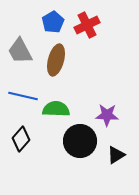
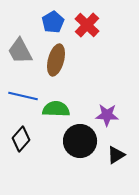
red cross: rotated 20 degrees counterclockwise
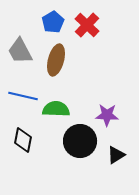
black diamond: moved 2 px right, 1 px down; rotated 30 degrees counterclockwise
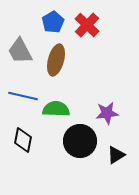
purple star: moved 2 px up; rotated 10 degrees counterclockwise
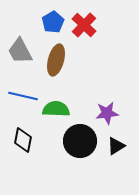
red cross: moved 3 px left
black triangle: moved 9 px up
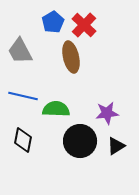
brown ellipse: moved 15 px right, 3 px up; rotated 28 degrees counterclockwise
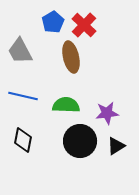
green semicircle: moved 10 px right, 4 px up
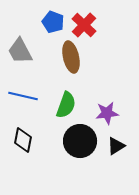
blue pentagon: rotated 20 degrees counterclockwise
green semicircle: rotated 108 degrees clockwise
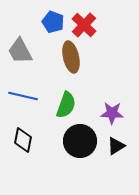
purple star: moved 5 px right; rotated 10 degrees clockwise
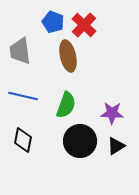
gray trapezoid: rotated 20 degrees clockwise
brown ellipse: moved 3 px left, 1 px up
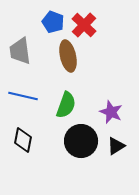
purple star: moved 1 px left, 1 px up; rotated 20 degrees clockwise
black circle: moved 1 px right
